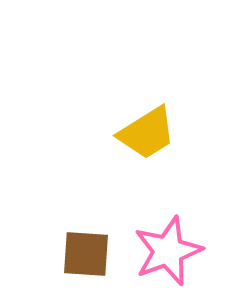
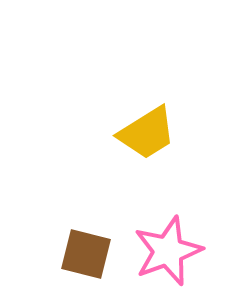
brown square: rotated 10 degrees clockwise
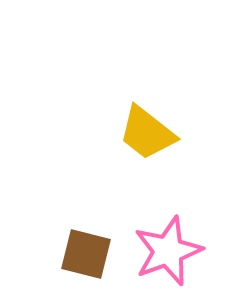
yellow trapezoid: rotated 70 degrees clockwise
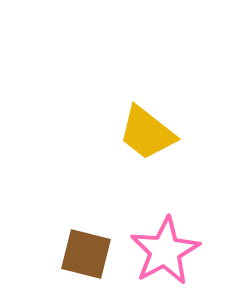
pink star: moved 3 px left; rotated 8 degrees counterclockwise
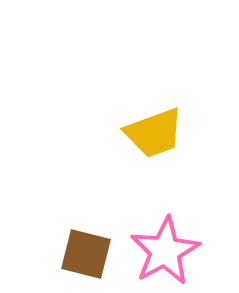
yellow trapezoid: moved 7 px right; rotated 58 degrees counterclockwise
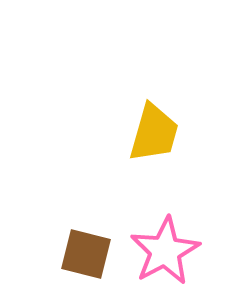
yellow trapezoid: rotated 54 degrees counterclockwise
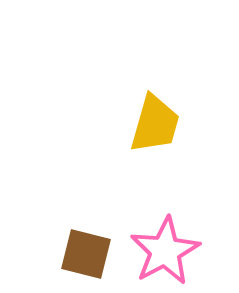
yellow trapezoid: moved 1 px right, 9 px up
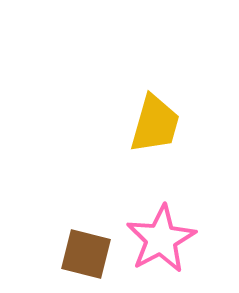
pink star: moved 4 px left, 12 px up
